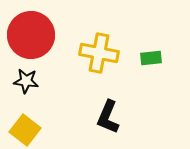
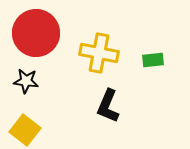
red circle: moved 5 px right, 2 px up
green rectangle: moved 2 px right, 2 px down
black L-shape: moved 11 px up
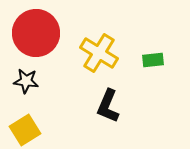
yellow cross: rotated 21 degrees clockwise
yellow square: rotated 20 degrees clockwise
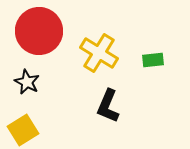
red circle: moved 3 px right, 2 px up
black star: moved 1 px right, 1 px down; rotated 20 degrees clockwise
yellow square: moved 2 px left
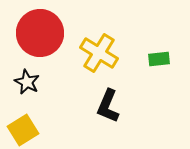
red circle: moved 1 px right, 2 px down
green rectangle: moved 6 px right, 1 px up
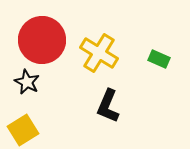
red circle: moved 2 px right, 7 px down
green rectangle: rotated 30 degrees clockwise
